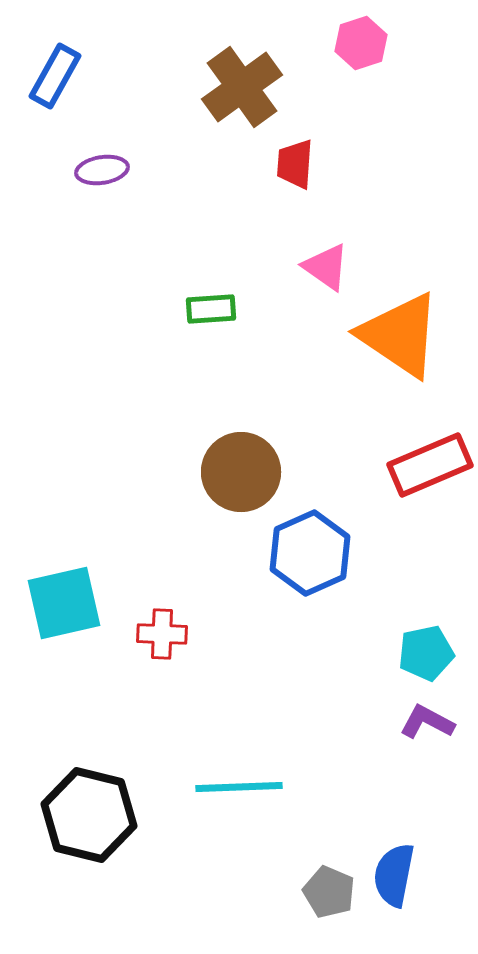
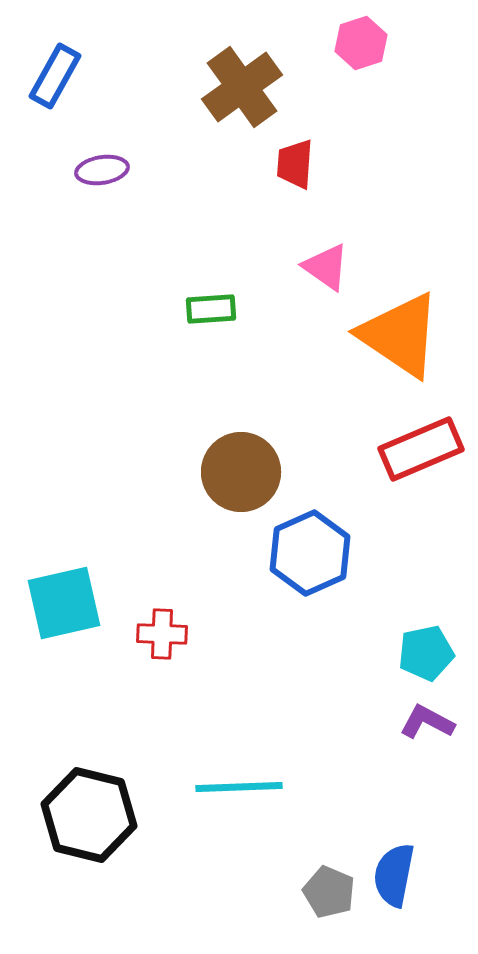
red rectangle: moved 9 px left, 16 px up
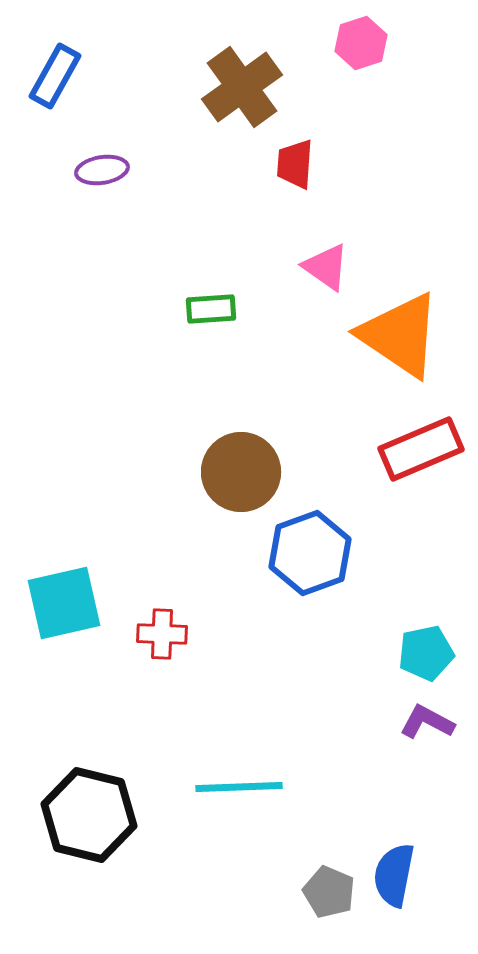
blue hexagon: rotated 4 degrees clockwise
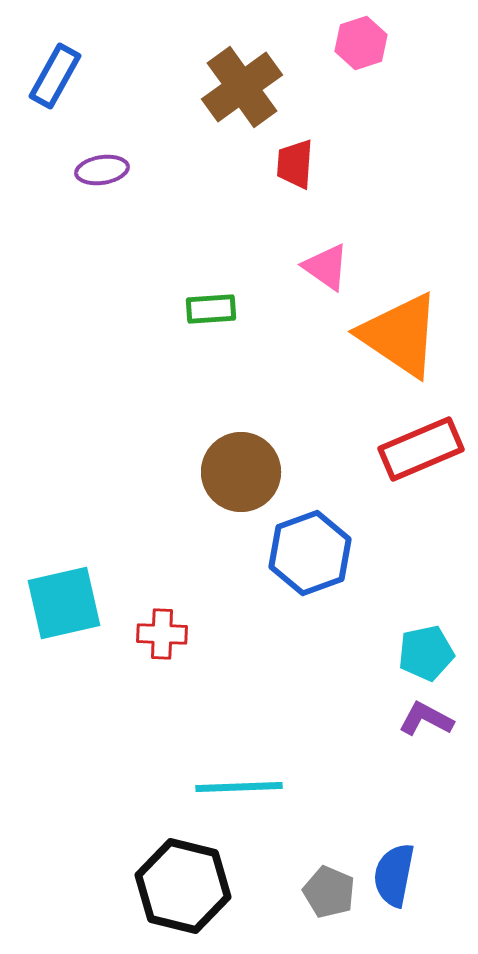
purple L-shape: moved 1 px left, 3 px up
black hexagon: moved 94 px right, 71 px down
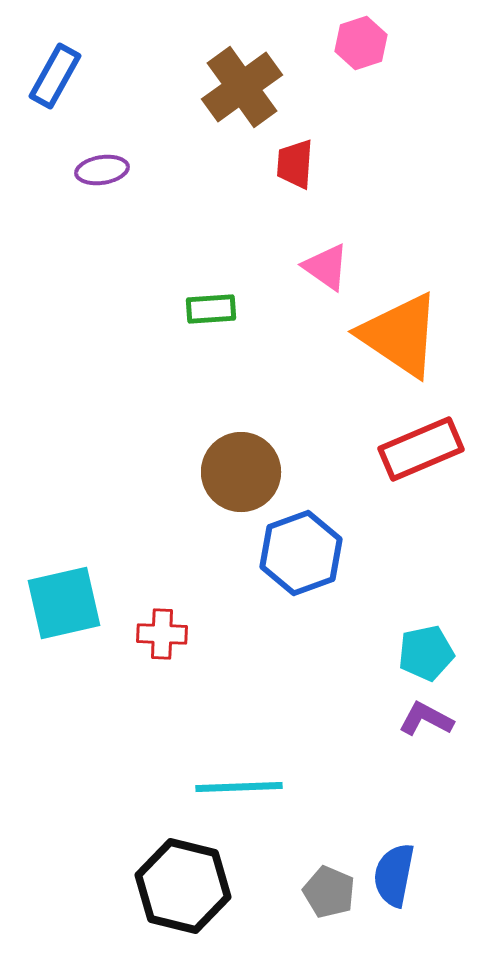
blue hexagon: moved 9 px left
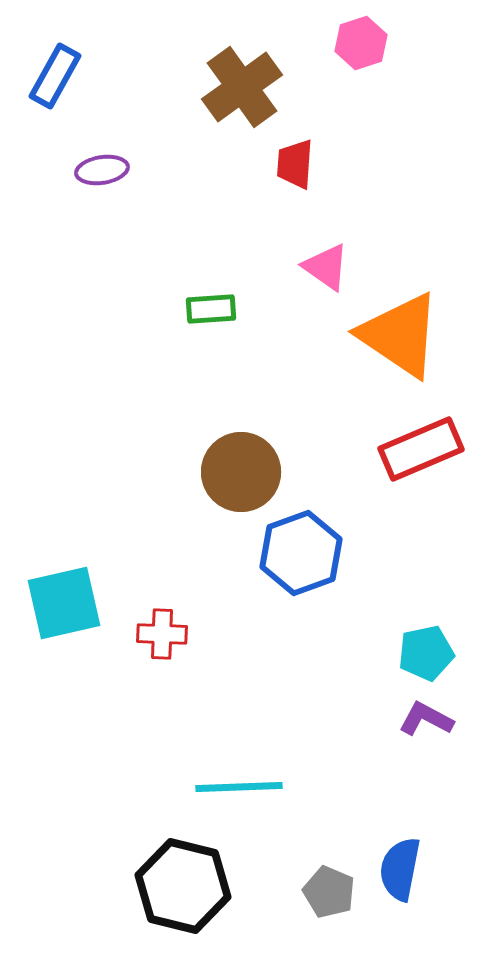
blue semicircle: moved 6 px right, 6 px up
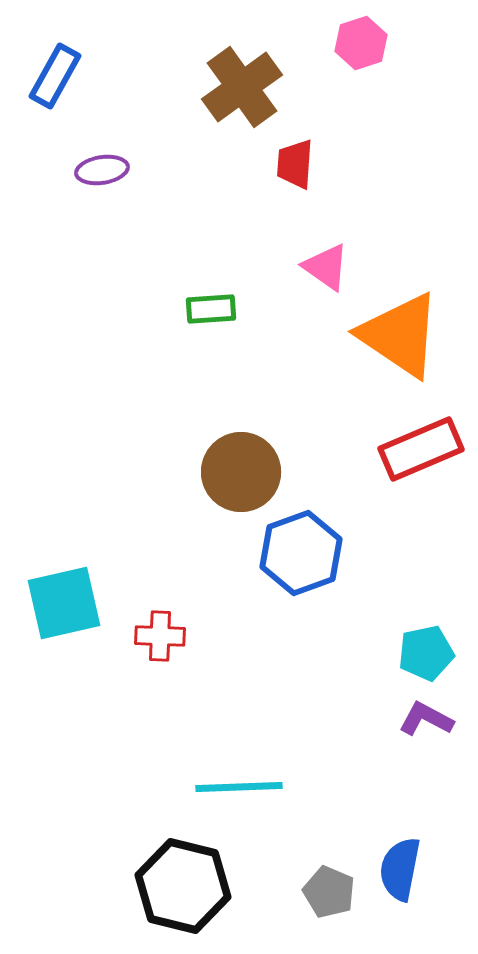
red cross: moved 2 px left, 2 px down
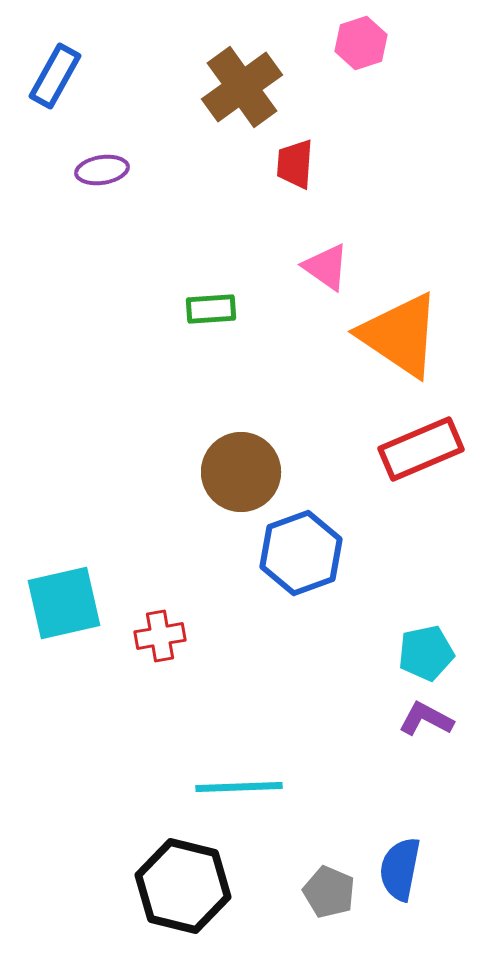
red cross: rotated 12 degrees counterclockwise
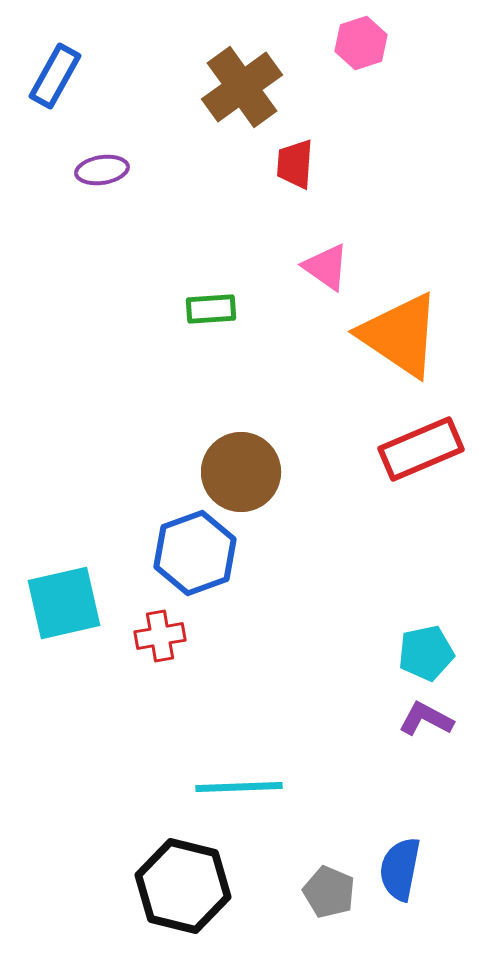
blue hexagon: moved 106 px left
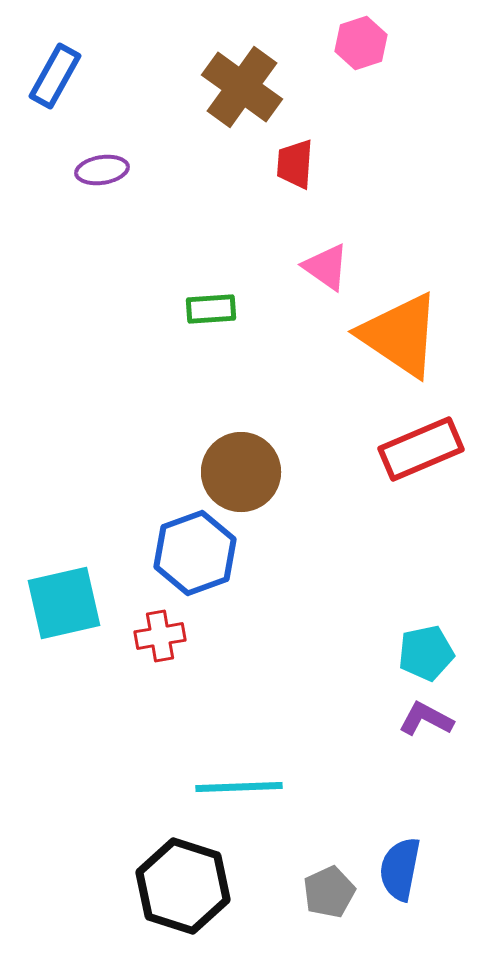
brown cross: rotated 18 degrees counterclockwise
black hexagon: rotated 4 degrees clockwise
gray pentagon: rotated 24 degrees clockwise
